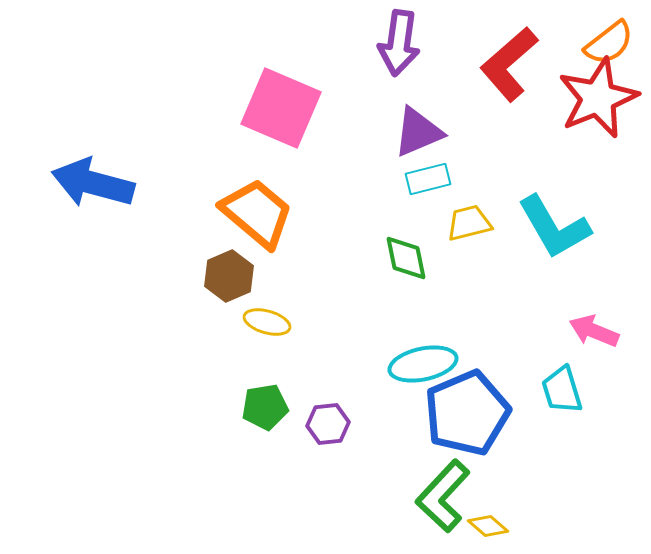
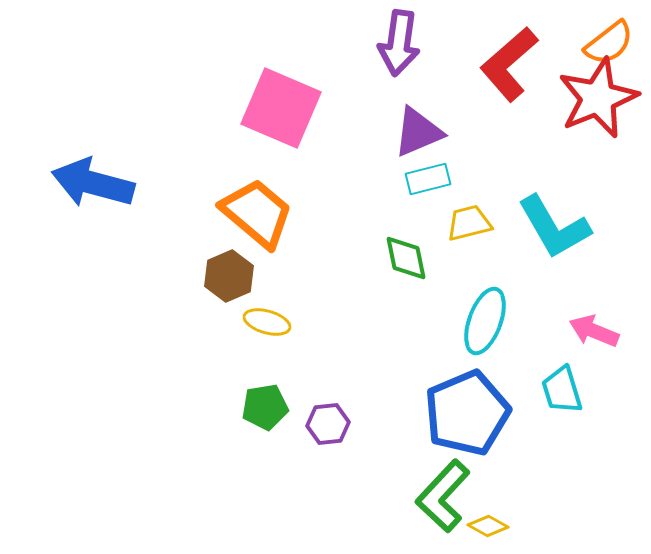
cyan ellipse: moved 62 px right, 43 px up; rotated 58 degrees counterclockwise
yellow diamond: rotated 12 degrees counterclockwise
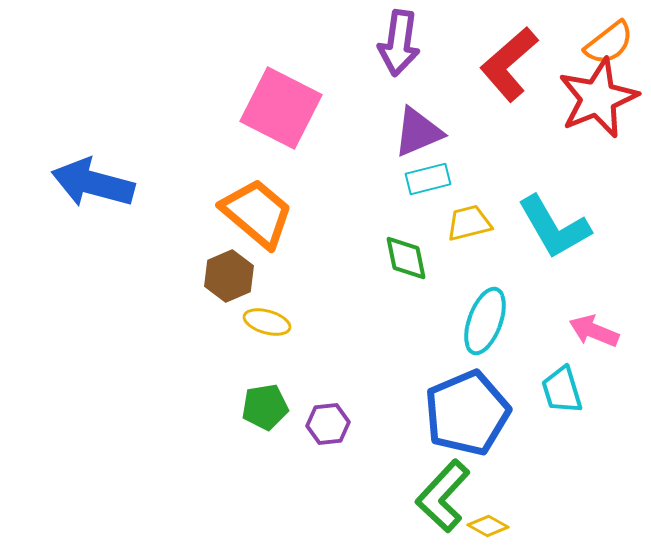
pink square: rotated 4 degrees clockwise
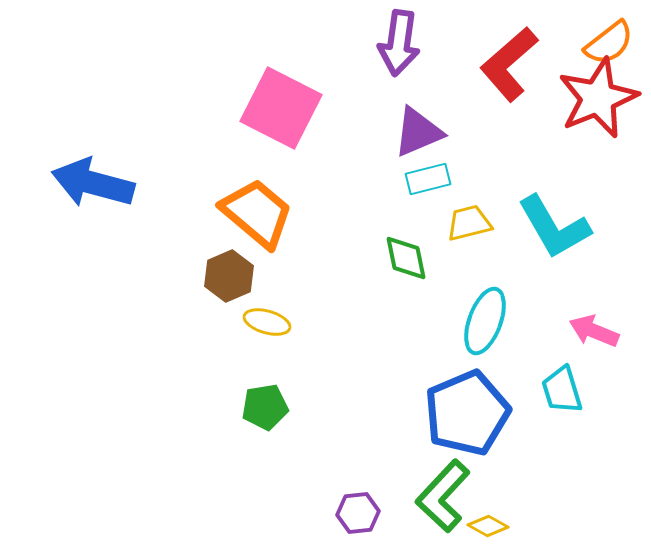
purple hexagon: moved 30 px right, 89 px down
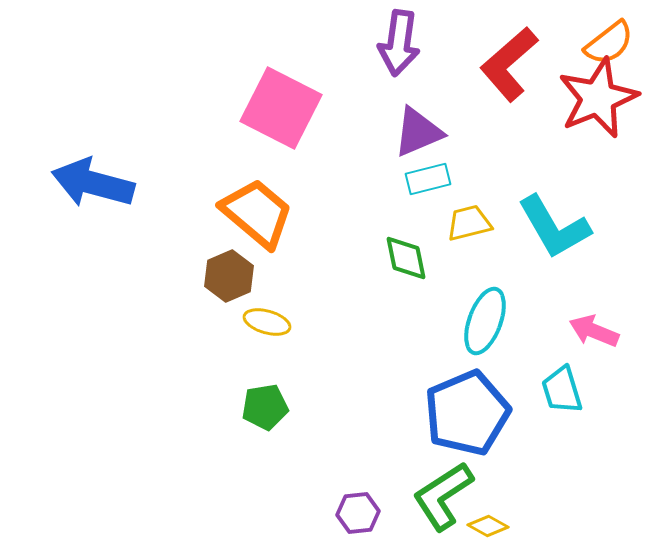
green L-shape: rotated 14 degrees clockwise
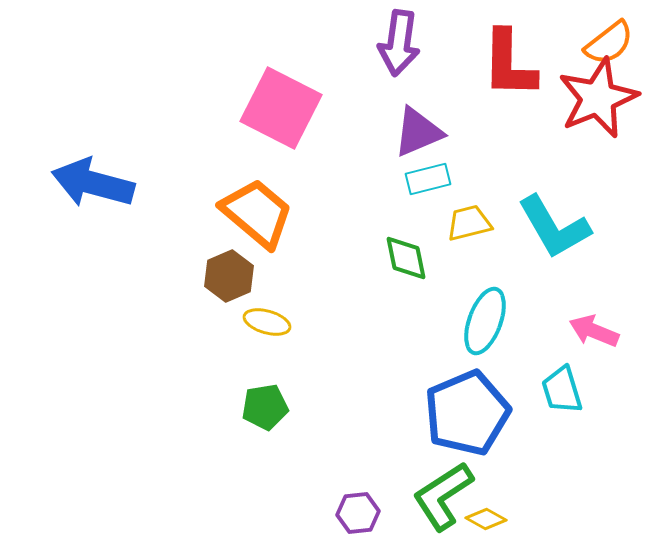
red L-shape: rotated 48 degrees counterclockwise
yellow diamond: moved 2 px left, 7 px up
